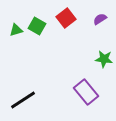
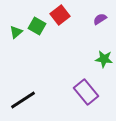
red square: moved 6 px left, 3 px up
green triangle: moved 2 px down; rotated 24 degrees counterclockwise
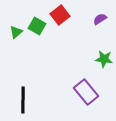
black line: rotated 56 degrees counterclockwise
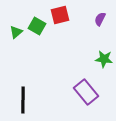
red square: rotated 24 degrees clockwise
purple semicircle: rotated 32 degrees counterclockwise
